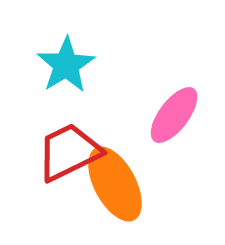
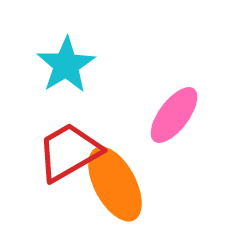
red trapezoid: rotated 4 degrees counterclockwise
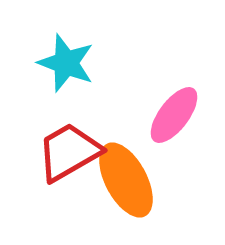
cyan star: moved 2 px up; rotated 20 degrees counterclockwise
orange ellipse: moved 11 px right, 4 px up
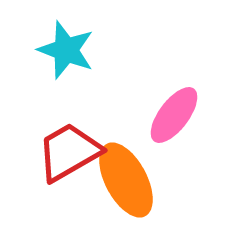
cyan star: moved 13 px up
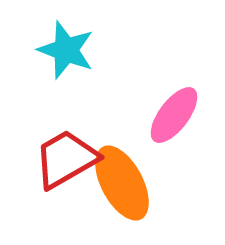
red trapezoid: moved 3 px left, 7 px down
orange ellipse: moved 4 px left, 3 px down
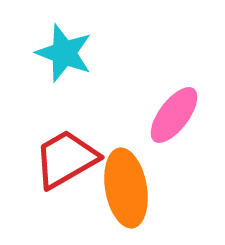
cyan star: moved 2 px left, 3 px down
orange ellipse: moved 4 px right, 5 px down; rotated 18 degrees clockwise
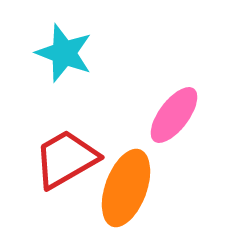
orange ellipse: rotated 30 degrees clockwise
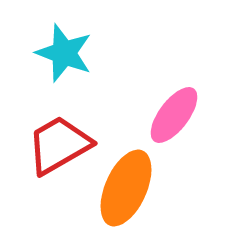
red trapezoid: moved 7 px left, 14 px up
orange ellipse: rotated 4 degrees clockwise
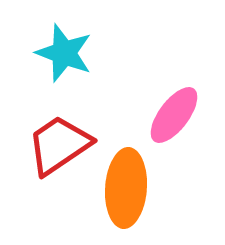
red trapezoid: rotated 4 degrees counterclockwise
orange ellipse: rotated 20 degrees counterclockwise
